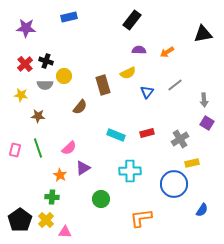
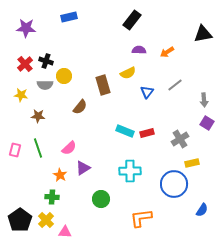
cyan rectangle: moved 9 px right, 4 px up
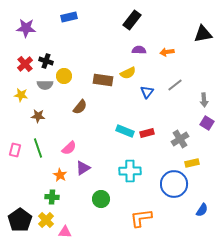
orange arrow: rotated 24 degrees clockwise
brown rectangle: moved 5 px up; rotated 66 degrees counterclockwise
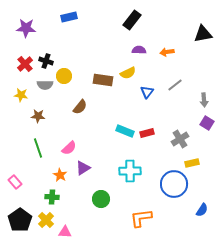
pink rectangle: moved 32 px down; rotated 56 degrees counterclockwise
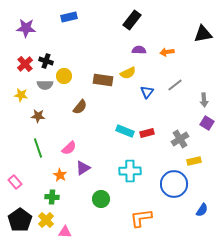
yellow rectangle: moved 2 px right, 2 px up
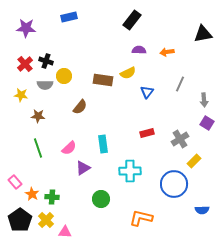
gray line: moved 5 px right, 1 px up; rotated 28 degrees counterclockwise
cyan rectangle: moved 22 px left, 13 px down; rotated 60 degrees clockwise
yellow rectangle: rotated 32 degrees counterclockwise
orange star: moved 28 px left, 19 px down
blue semicircle: rotated 56 degrees clockwise
orange L-shape: rotated 20 degrees clockwise
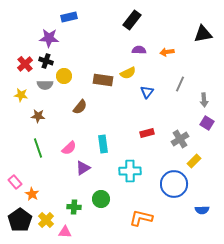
purple star: moved 23 px right, 10 px down
green cross: moved 22 px right, 10 px down
